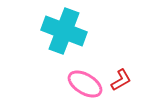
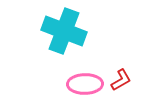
pink ellipse: rotated 32 degrees counterclockwise
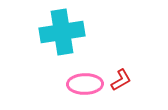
cyan cross: moved 2 px left, 1 px down; rotated 30 degrees counterclockwise
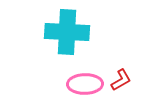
cyan cross: moved 5 px right; rotated 12 degrees clockwise
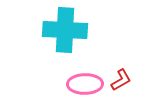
cyan cross: moved 2 px left, 2 px up
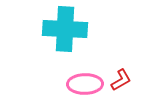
cyan cross: moved 1 px up
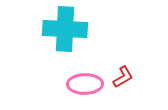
red L-shape: moved 2 px right, 3 px up
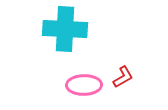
pink ellipse: moved 1 px left, 1 px down
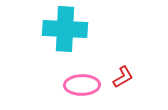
pink ellipse: moved 2 px left
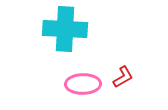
pink ellipse: moved 1 px right, 1 px up
